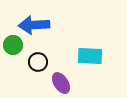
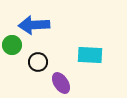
green circle: moved 1 px left
cyan rectangle: moved 1 px up
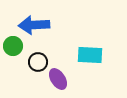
green circle: moved 1 px right, 1 px down
purple ellipse: moved 3 px left, 4 px up
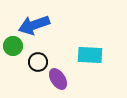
blue arrow: rotated 16 degrees counterclockwise
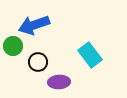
cyan rectangle: rotated 50 degrees clockwise
purple ellipse: moved 1 px right, 3 px down; rotated 60 degrees counterclockwise
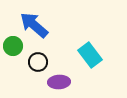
blue arrow: rotated 60 degrees clockwise
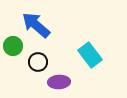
blue arrow: moved 2 px right
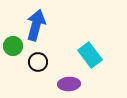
blue arrow: rotated 64 degrees clockwise
purple ellipse: moved 10 px right, 2 px down
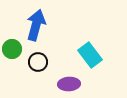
green circle: moved 1 px left, 3 px down
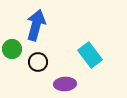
purple ellipse: moved 4 px left
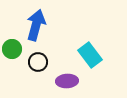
purple ellipse: moved 2 px right, 3 px up
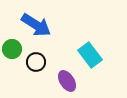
blue arrow: rotated 108 degrees clockwise
black circle: moved 2 px left
purple ellipse: rotated 60 degrees clockwise
